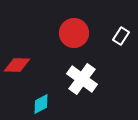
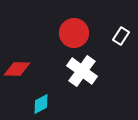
red diamond: moved 4 px down
white cross: moved 8 px up
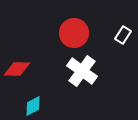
white rectangle: moved 2 px right, 1 px up
cyan diamond: moved 8 px left, 2 px down
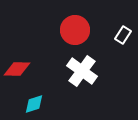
red circle: moved 1 px right, 3 px up
cyan diamond: moved 1 px right, 2 px up; rotated 10 degrees clockwise
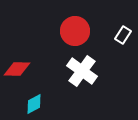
red circle: moved 1 px down
cyan diamond: rotated 10 degrees counterclockwise
